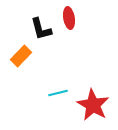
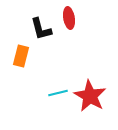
orange rectangle: rotated 30 degrees counterclockwise
red star: moved 3 px left, 9 px up
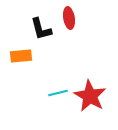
orange rectangle: rotated 70 degrees clockwise
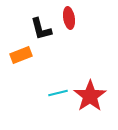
orange rectangle: moved 1 px up; rotated 15 degrees counterclockwise
red star: rotated 8 degrees clockwise
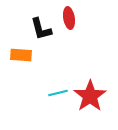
orange rectangle: rotated 25 degrees clockwise
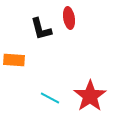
orange rectangle: moved 7 px left, 5 px down
cyan line: moved 8 px left, 5 px down; rotated 42 degrees clockwise
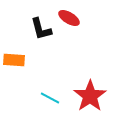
red ellipse: rotated 50 degrees counterclockwise
